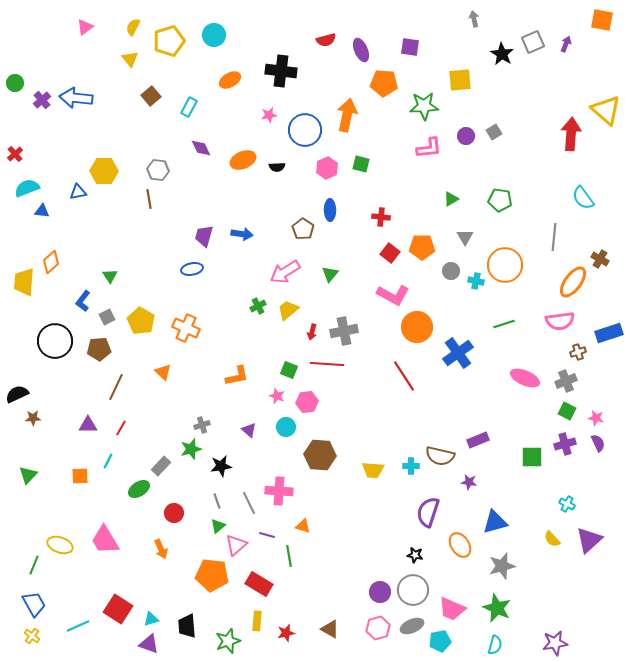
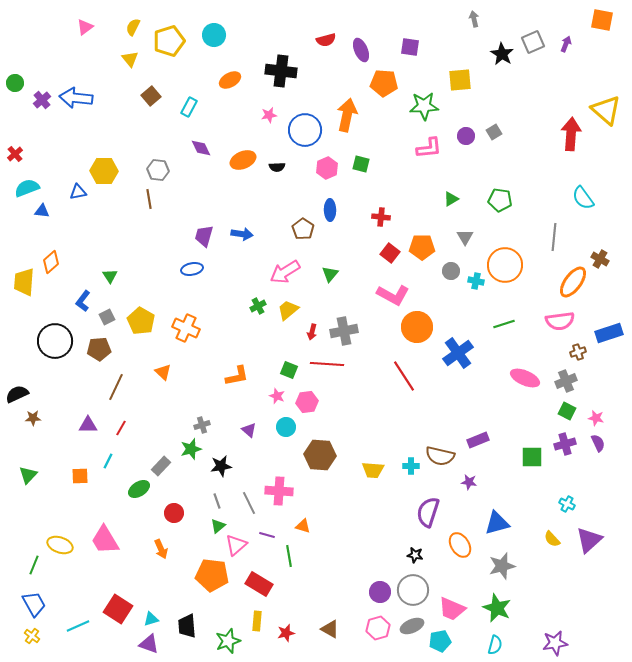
blue triangle at (495, 522): moved 2 px right, 1 px down
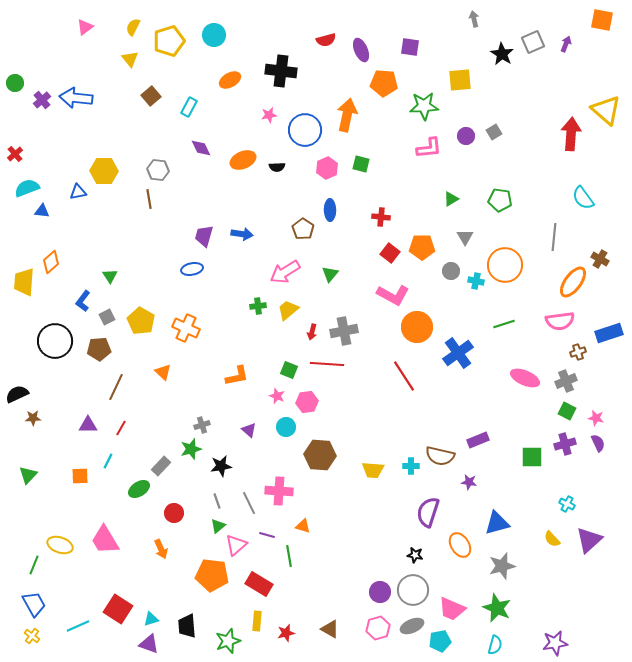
green cross at (258, 306): rotated 21 degrees clockwise
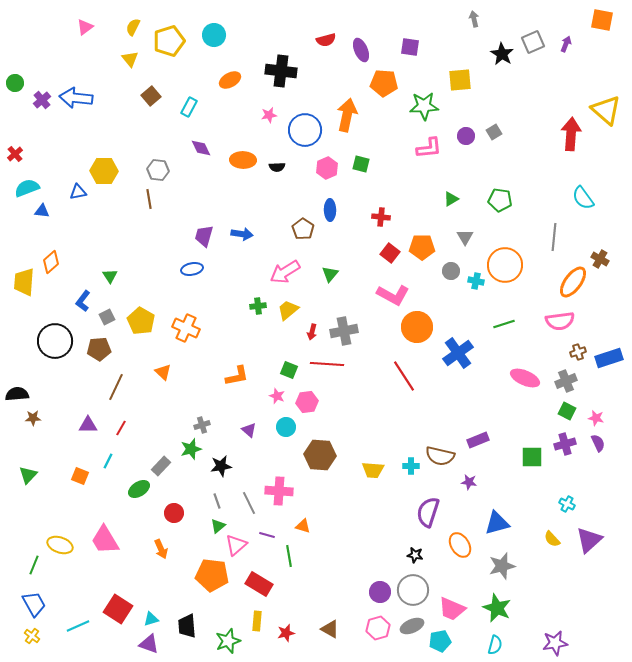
orange ellipse at (243, 160): rotated 25 degrees clockwise
blue rectangle at (609, 333): moved 25 px down
black semicircle at (17, 394): rotated 20 degrees clockwise
orange square at (80, 476): rotated 24 degrees clockwise
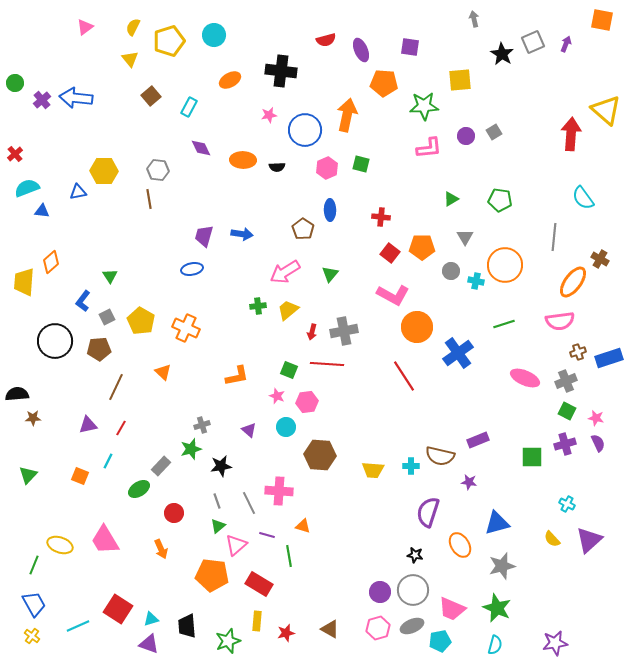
purple triangle at (88, 425): rotated 12 degrees counterclockwise
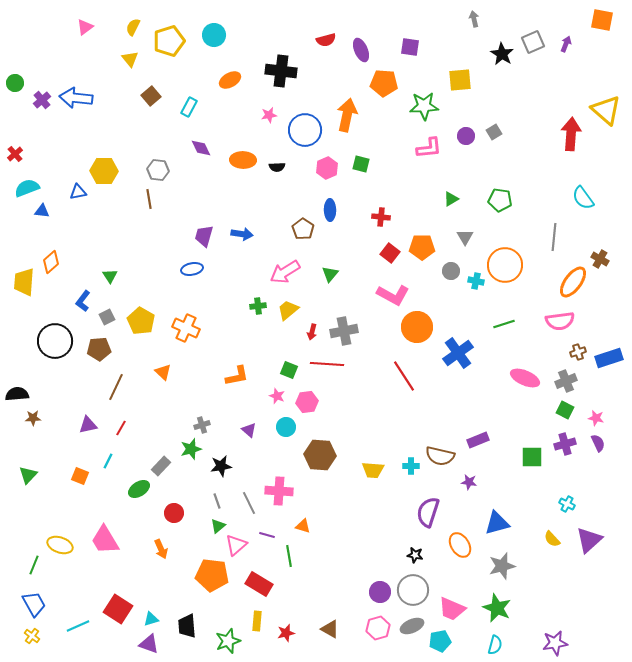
green square at (567, 411): moved 2 px left, 1 px up
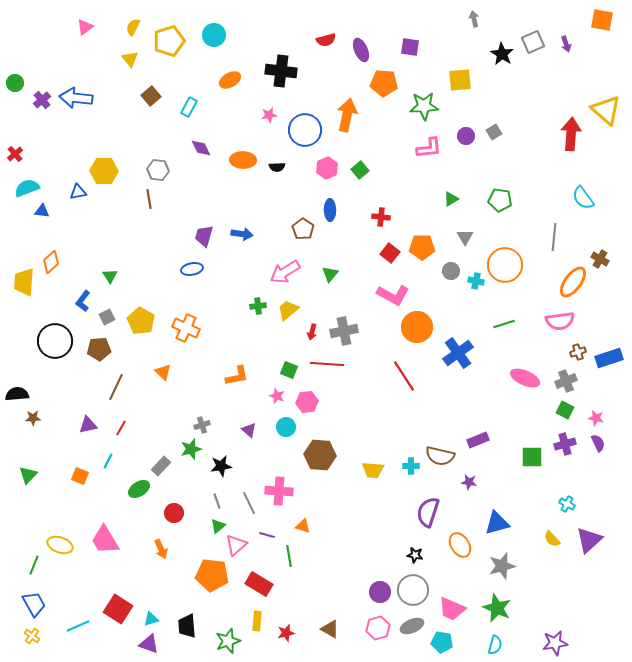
purple arrow at (566, 44): rotated 140 degrees clockwise
green square at (361, 164): moved 1 px left, 6 px down; rotated 36 degrees clockwise
cyan pentagon at (440, 641): moved 2 px right, 1 px down; rotated 20 degrees clockwise
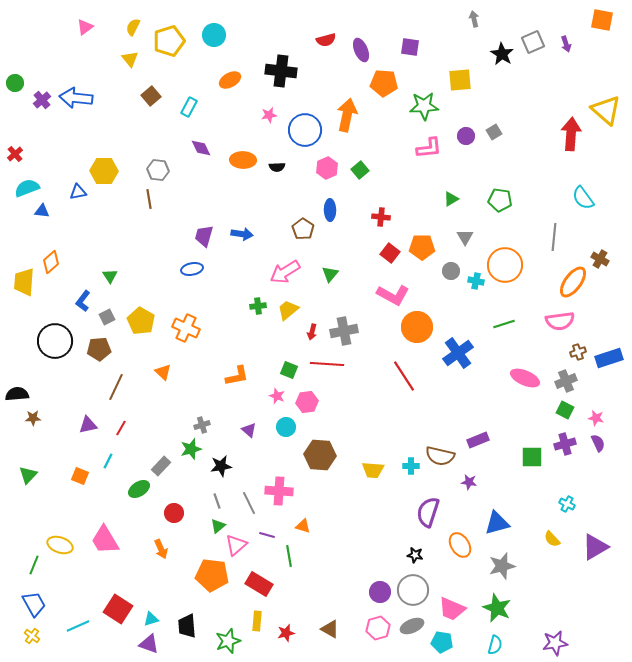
purple triangle at (589, 540): moved 6 px right, 7 px down; rotated 12 degrees clockwise
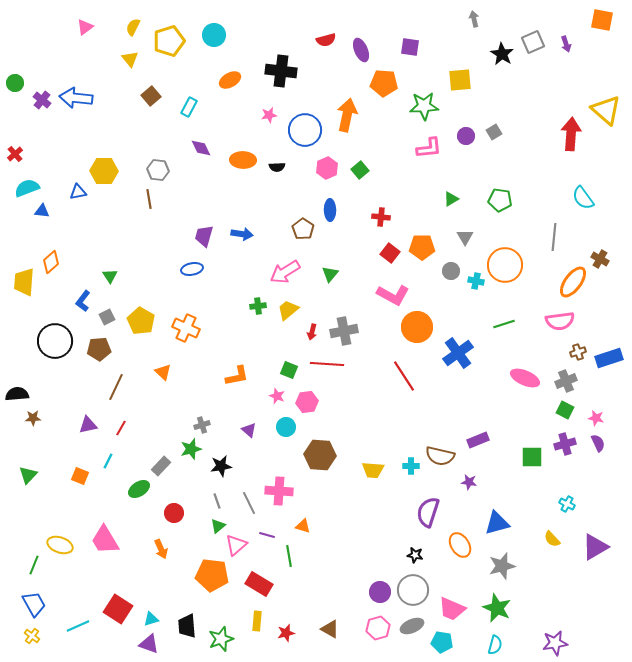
purple cross at (42, 100): rotated 12 degrees counterclockwise
green star at (228, 641): moved 7 px left, 2 px up
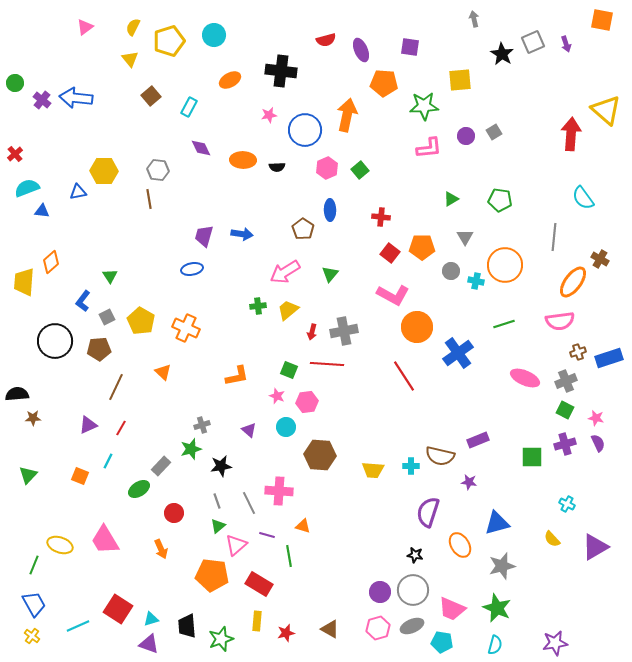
purple triangle at (88, 425): rotated 12 degrees counterclockwise
